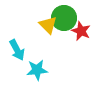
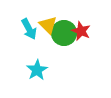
green circle: moved 15 px down
cyan arrow: moved 12 px right, 21 px up
cyan star: rotated 25 degrees counterclockwise
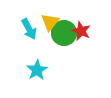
yellow triangle: moved 2 px right, 3 px up; rotated 24 degrees clockwise
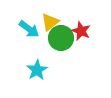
yellow triangle: rotated 12 degrees clockwise
cyan arrow: rotated 25 degrees counterclockwise
green circle: moved 3 px left, 5 px down
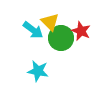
yellow triangle: rotated 36 degrees counterclockwise
cyan arrow: moved 4 px right, 1 px down
cyan star: moved 1 px right, 1 px down; rotated 30 degrees counterclockwise
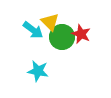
red star: moved 3 px down
green circle: moved 1 px right, 1 px up
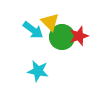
red star: moved 2 px left, 2 px down; rotated 30 degrees clockwise
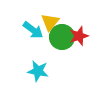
yellow triangle: rotated 24 degrees clockwise
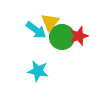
cyan arrow: moved 3 px right
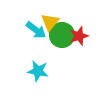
green circle: moved 2 px up
